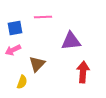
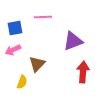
purple triangle: moved 2 px right; rotated 15 degrees counterclockwise
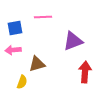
pink arrow: rotated 21 degrees clockwise
brown triangle: rotated 30 degrees clockwise
red arrow: moved 2 px right
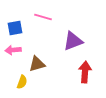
pink line: rotated 18 degrees clockwise
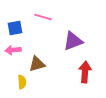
yellow semicircle: rotated 24 degrees counterclockwise
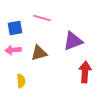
pink line: moved 1 px left, 1 px down
brown triangle: moved 2 px right, 11 px up
yellow semicircle: moved 1 px left, 1 px up
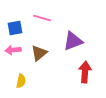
brown triangle: rotated 24 degrees counterclockwise
yellow semicircle: rotated 16 degrees clockwise
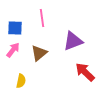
pink line: rotated 66 degrees clockwise
blue square: rotated 14 degrees clockwise
pink arrow: rotated 133 degrees clockwise
red arrow: rotated 50 degrees counterclockwise
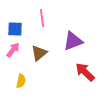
blue square: moved 1 px down
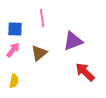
yellow semicircle: moved 7 px left
